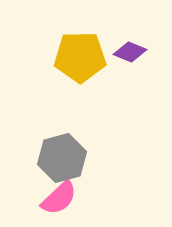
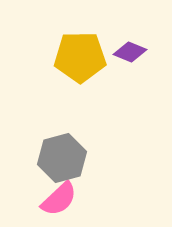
pink semicircle: moved 1 px down
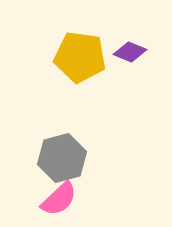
yellow pentagon: rotated 9 degrees clockwise
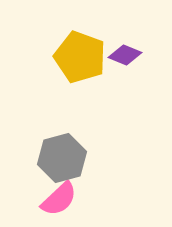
purple diamond: moved 5 px left, 3 px down
yellow pentagon: rotated 12 degrees clockwise
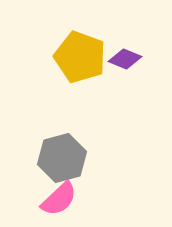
purple diamond: moved 4 px down
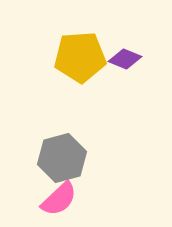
yellow pentagon: rotated 24 degrees counterclockwise
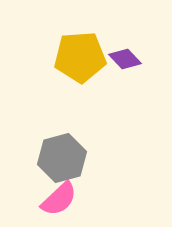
purple diamond: rotated 24 degrees clockwise
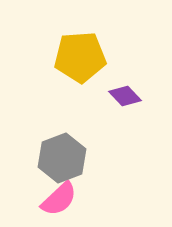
purple diamond: moved 37 px down
gray hexagon: rotated 6 degrees counterclockwise
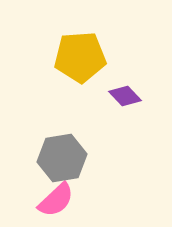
gray hexagon: rotated 12 degrees clockwise
pink semicircle: moved 3 px left, 1 px down
